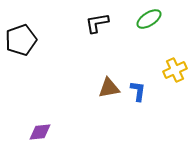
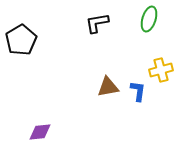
green ellipse: rotated 40 degrees counterclockwise
black pentagon: rotated 12 degrees counterclockwise
yellow cross: moved 14 px left; rotated 10 degrees clockwise
brown triangle: moved 1 px left, 1 px up
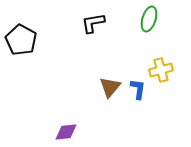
black L-shape: moved 4 px left
black pentagon: rotated 12 degrees counterclockwise
brown triangle: moved 2 px right; rotated 40 degrees counterclockwise
blue L-shape: moved 2 px up
purple diamond: moved 26 px right
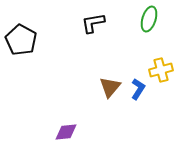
blue L-shape: rotated 25 degrees clockwise
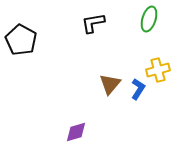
yellow cross: moved 3 px left
brown triangle: moved 3 px up
purple diamond: moved 10 px right; rotated 10 degrees counterclockwise
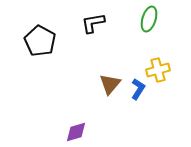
black pentagon: moved 19 px right, 1 px down
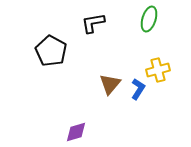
black pentagon: moved 11 px right, 10 px down
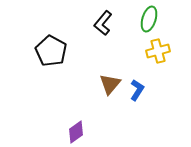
black L-shape: moved 10 px right; rotated 40 degrees counterclockwise
yellow cross: moved 19 px up
blue L-shape: moved 1 px left, 1 px down
purple diamond: rotated 20 degrees counterclockwise
